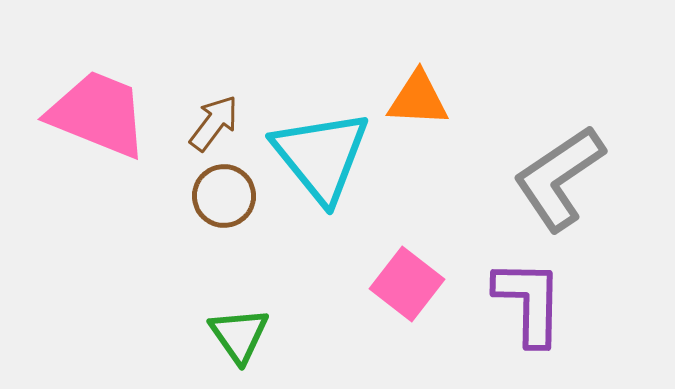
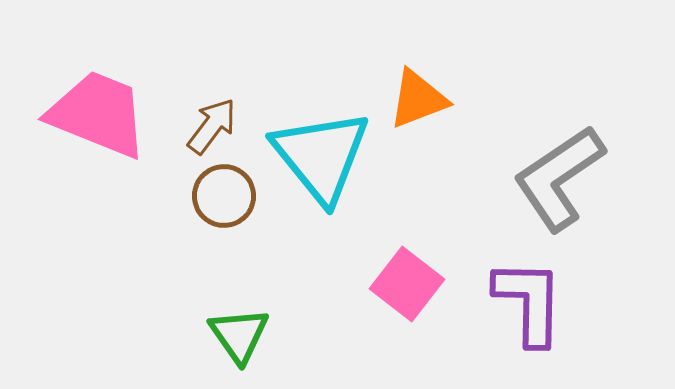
orange triangle: rotated 24 degrees counterclockwise
brown arrow: moved 2 px left, 3 px down
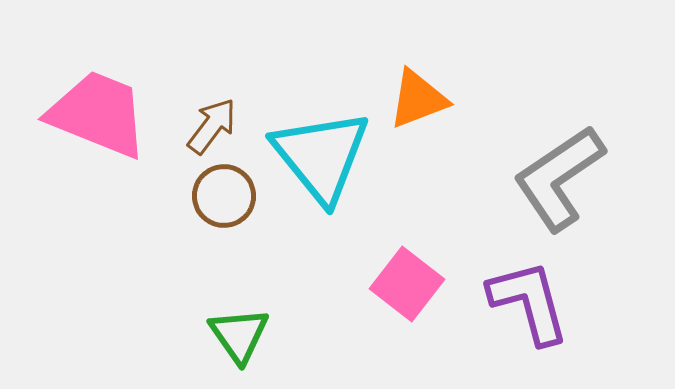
purple L-shape: rotated 16 degrees counterclockwise
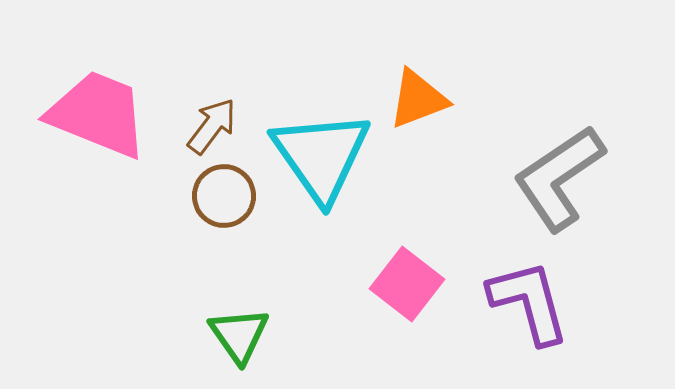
cyan triangle: rotated 4 degrees clockwise
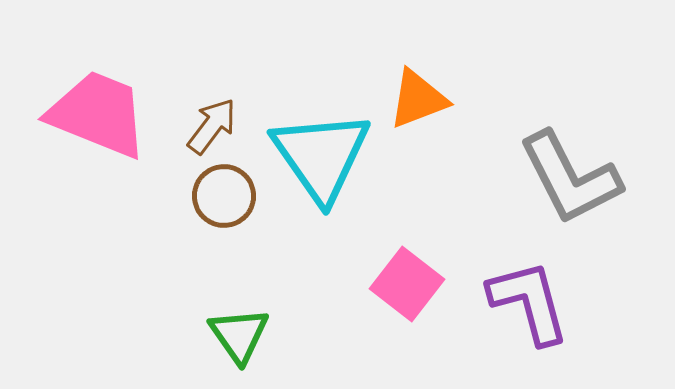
gray L-shape: moved 11 px right; rotated 83 degrees counterclockwise
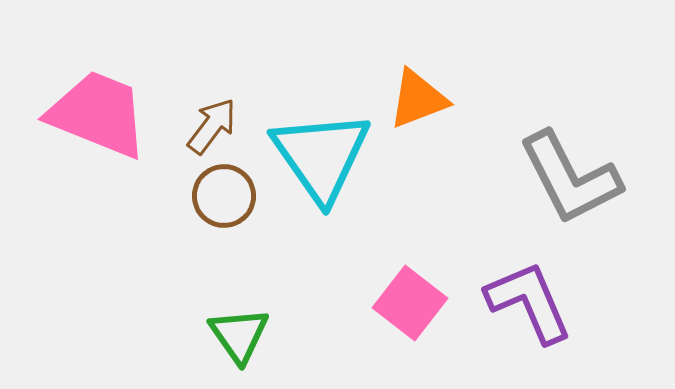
pink square: moved 3 px right, 19 px down
purple L-shape: rotated 8 degrees counterclockwise
